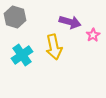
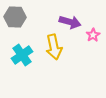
gray hexagon: rotated 15 degrees counterclockwise
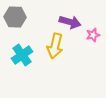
pink star: rotated 16 degrees clockwise
yellow arrow: moved 1 px right, 1 px up; rotated 25 degrees clockwise
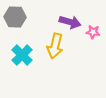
pink star: moved 3 px up; rotated 24 degrees clockwise
cyan cross: rotated 10 degrees counterclockwise
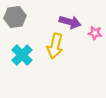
gray hexagon: rotated 10 degrees counterclockwise
pink star: moved 2 px right, 1 px down
